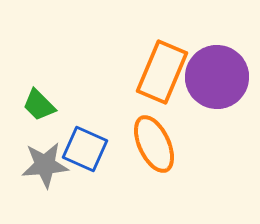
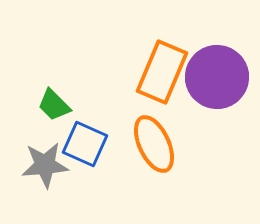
green trapezoid: moved 15 px right
blue square: moved 5 px up
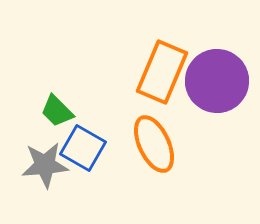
purple circle: moved 4 px down
green trapezoid: moved 3 px right, 6 px down
blue square: moved 2 px left, 4 px down; rotated 6 degrees clockwise
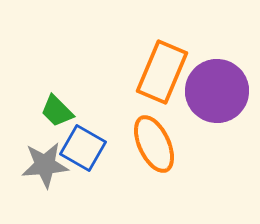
purple circle: moved 10 px down
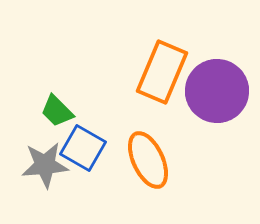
orange ellipse: moved 6 px left, 16 px down
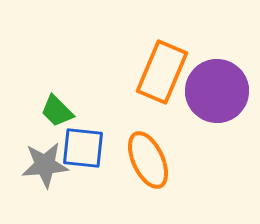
blue square: rotated 24 degrees counterclockwise
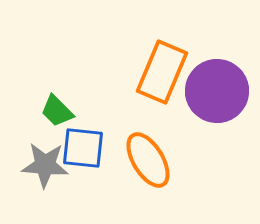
orange ellipse: rotated 6 degrees counterclockwise
gray star: rotated 9 degrees clockwise
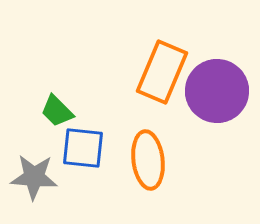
orange ellipse: rotated 24 degrees clockwise
gray star: moved 11 px left, 12 px down
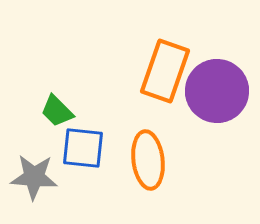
orange rectangle: moved 3 px right, 1 px up; rotated 4 degrees counterclockwise
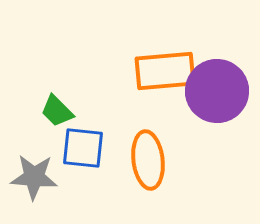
orange rectangle: rotated 66 degrees clockwise
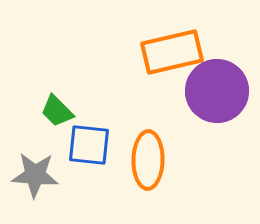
orange rectangle: moved 7 px right, 19 px up; rotated 8 degrees counterclockwise
blue square: moved 6 px right, 3 px up
orange ellipse: rotated 8 degrees clockwise
gray star: moved 1 px right, 2 px up
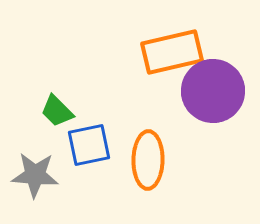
purple circle: moved 4 px left
blue square: rotated 18 degrees counterclockwise
